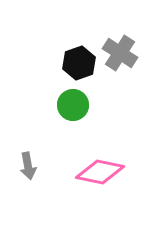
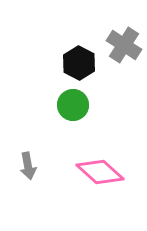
gray cross: moved 4 px right, 8 px up
black hexagon: rotated 12 degrees counterclockwise
pink diamond: rotated 30 degrees clockwise
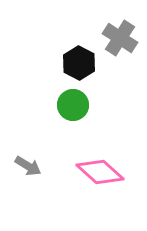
gray cross: moved 4 px left, 7 px up
gray arrow: rotated 48 degrees counterclockwise
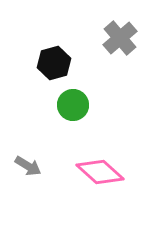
gray cross: rotated 16 degrees clockwise
black hexagon: moved 25 px left; rotated 16 degrees clockwise
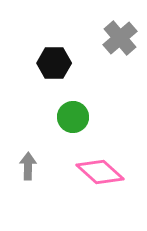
black hexagon: rotated 16 degrees clockwise
green circle: moved 12 px down
gray arrow: rotated 120 degrees counterclockwise
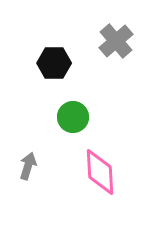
gray cross: moved 4 px left, 3 px down
gray arrow: rotated 16 degrees clockwise
pink diamond: rotated 45 degrees clockwise
